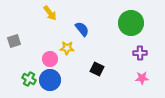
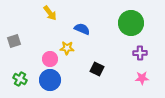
blue semicircle: rotated 28 degrees counterclockwise
green cross: moved 9 px left
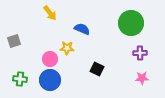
green cross: rotated 24 degrees counterclockwise
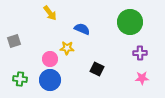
green circle: moved 1 px left, 1 px up
